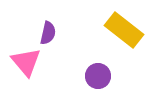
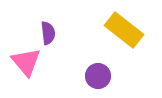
purple semicircle: rotated 20 degrees counterclockwise
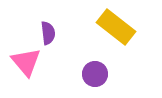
yellow rectangle: moved 8 px left, 3 px up
purple circle: moved 3 px left, 2 px up
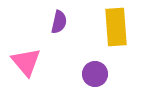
yellow rectangle: rotated 48 degrees clockwise
purple semicircle: moved 11 px right, 11 px up; rotated 20 degrees clockwise
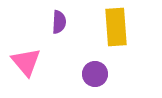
purple semicircle: rotated 10 degrees counterclockwise
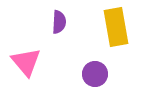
yellow rectangle: rotated 6 degrees counterclockwise
